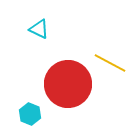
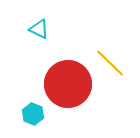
yellow line: rotated 16 degrees clockwise
cyan hexagon: moved 3 px right
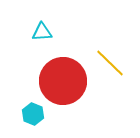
cyan triangle: moved 3 px right, 3 px down; rotated 30 degrees counterclockwise
red circle: moved 5 px left, 3 px up
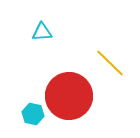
red circle: moved 6 px right, 15 px down
cyan hexagon: rotated 10 degrees counterclockwise
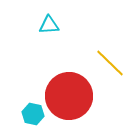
cyan triangle: moved 7 px right, 7 px up
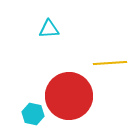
cyan triangle: moved 4 px down
yellow line: rotated 48 degrees counterclockwise
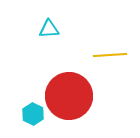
yellow line: moved 8 px up
cyan hexagon: rotated 15 degrees clockwise
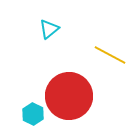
cyan triangle: rotated 35 degrees counterclockwise
yellow line: rotated 32 degrees clockwise
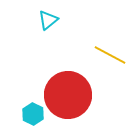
cyan triangle: moved 1 px left, 9 px up
red circle: moved 1 px left, 1 px up
